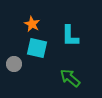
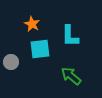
cyan square: moved 3 px right, 1 px down; rotated 20 degrees counterclockwise
gray circle: moved 3 px left, 2 px up
green arrow: moved 1 px right, 2 px up
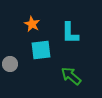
cyan L-shape: moved 3 px up
cyan square: moved 1 px right, 1 px down
gray circle: moved 1 px left, 2 px down
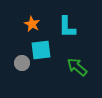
cyan L-shape: moved 3 px left, 6 px up
gray circle: moved 12 px right, 1 px up
green arrow: moved 6 px right, 9 px up
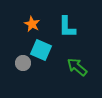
cyan square: rotated 30 degrees clockwise
gray circle: moved 1 px right
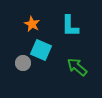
cyan L-shape: moved 3 px right, 1 px up
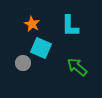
cyan square: moved 2 px up
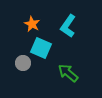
cyan L-shape: moved 2 px left; rotated 35 degrees clockwise
green arrow: moved 9 px left, 6 px down
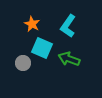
cyan square: moved 1 px right
green arrow: moved 1 px right, 14 px up; rotated 20 degrees counterclockwise
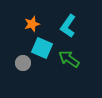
orange star: rotated 28 degrees clockwise
green arrow: rotated 15 degrees clockwise
